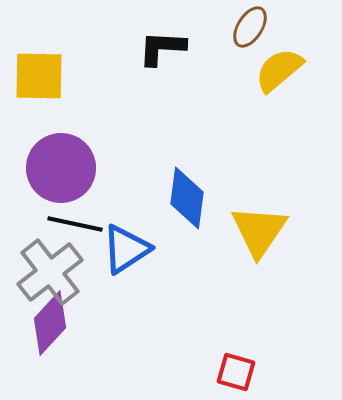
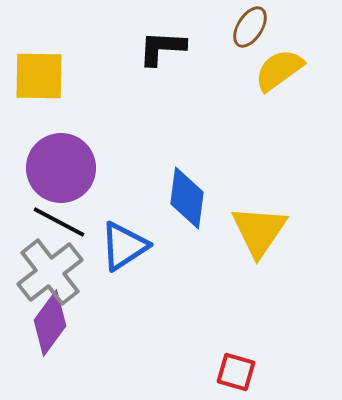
yellow semicircle: rotated 4 degrees clockwise
black line: moved 16 px left, 2 px up; rotated 16 degrees clockwise
blue triangle: moved 2 px left, 3 px up
purple diamond: rotated 6 degrees counterclockwise
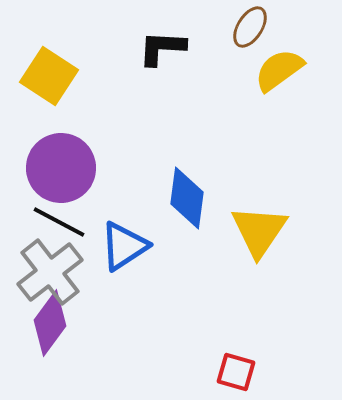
yellow square: moved 10 px right; rotated 32 degrees clockwise
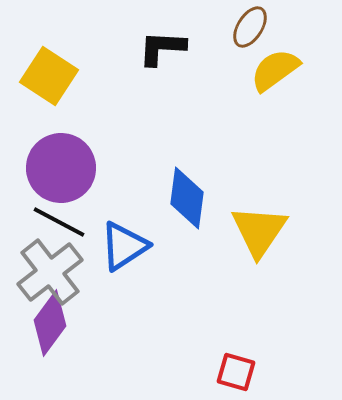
yellow semicircle: moved 4 px left
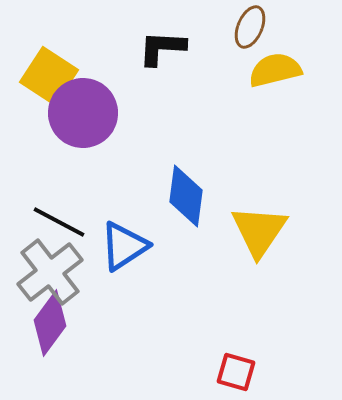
brown ellipse: rotated 9 degrees counterclockwise
yellow semicircle: rotated 22 degrees clockwise
purple circle: moved 22 px right, 55 px up
blue diamond: moved 1 px left, 2 px up
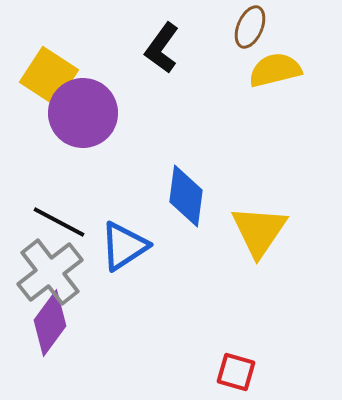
black L-shape: rotated 57 degrees counterclockwise
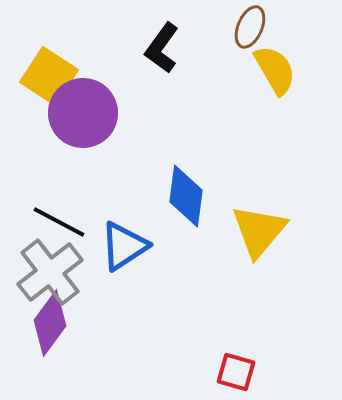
yellow semicircle: rotated 74 degrees clockwise
yellow triangle: rotated 6 degrees clockwise
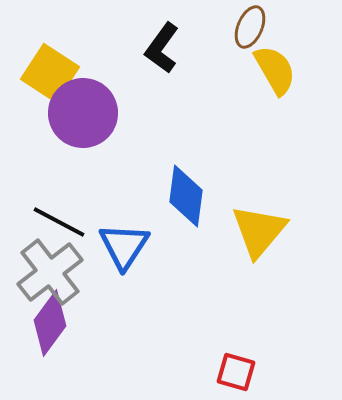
yellow square: moved 1 px right, 3 px up
blue triangle: rotated 24 degrees counterclockwise
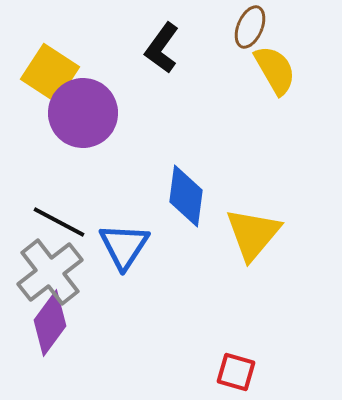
yellow triangle: moved 6 px left, 3 px down
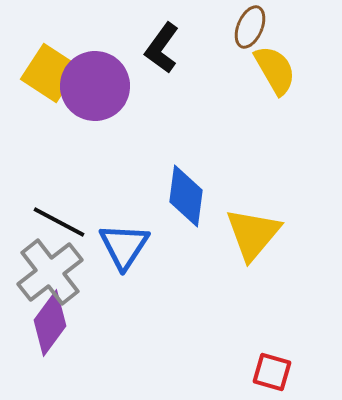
purple circle: moved 12 px right, 27 px up
red square: moved 36 px right
